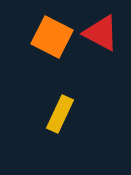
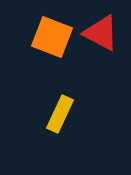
orange square: rotated 6 degrees counterclockwise
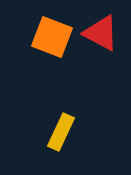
yellow rectangle: moved 1 px right, 18 px down
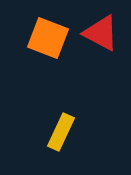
orange square: moved 4 px left, 1 px down
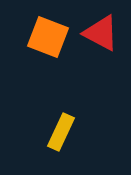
orange square: moved 1 px up
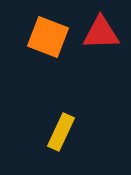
red triangle: rotated 30 degrees counterclockwise
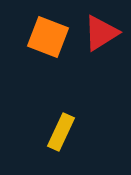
red triangle: rotated 30 degrees counterclockwise
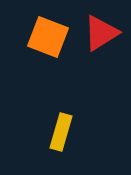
yellow rectangle: rotated 9 degrees counterclockwise
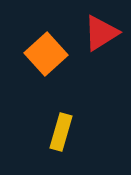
orange square: moved 2 px left, 17 px down; rotated 27 degrees clockwise
